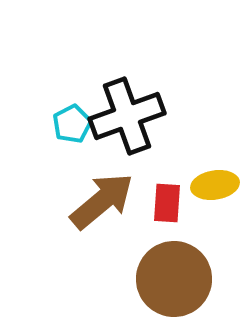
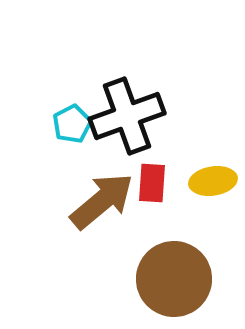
yellow ellipse: moved 2 px left, 4 px up
red rectangle: moved 15 px left, 20 px up
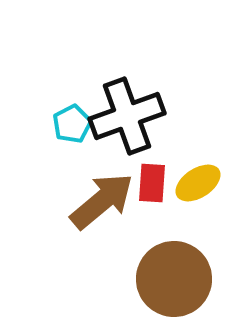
yellow ellipse: moved 15 px left, 2 px down; rotated 24 degrees counterclockwise
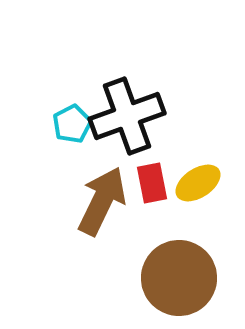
red rectangle: rotated 15 degrees counterclockwise
brown arrow: rotated 24 degrees counterclockwise
brown circle: moved 5 px right, 1 px up
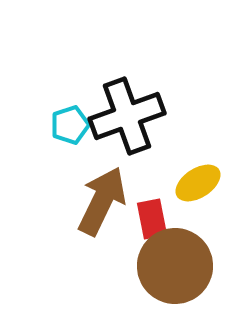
cyan pentagon: moved 2 px left, 1 px down; rotated 9 degrees clockwise
red rectangle: moved 36 px down
brown circle: moved 4 px left, 12 px up
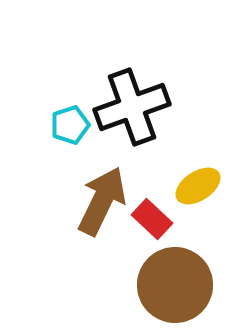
black cross: moved 5 px right, 9 px up
yellow ellipse: moved 3 px down
red rectangle: rotated 36 degrees counterclockwise
brown circle: moved 19 px down
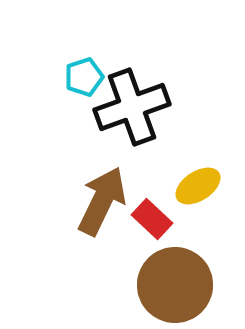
cyan pentagon: moved 14 px right, 48 px up
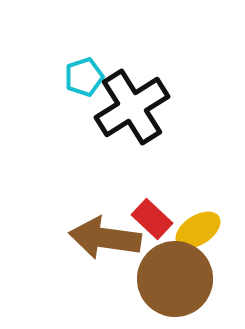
black cross: rotated 12 degrees counterclockwise
yellow ellipse: moved 44 px down
brown arrow: moved 3 px right, 37 px down; rotated 108 degrees counterclockwise
brown circle: moved 6 px up
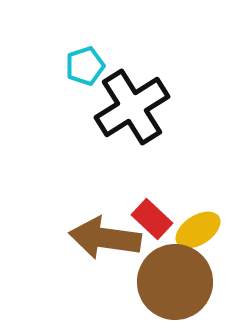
cyan pentagon: moved 1 px right, 11 px up
brown circle: moved 3 px down
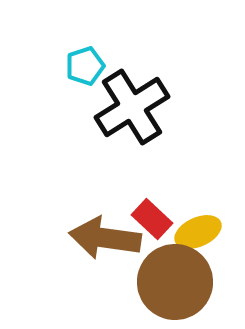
yellow ellipse: moved 2 px down; rotated 9 degrees clockwise
